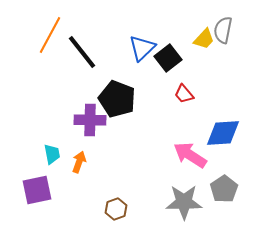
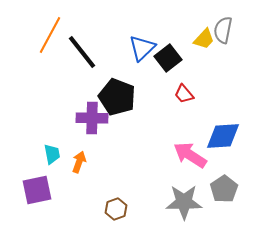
black pentagon: moved 2 px up
purple cross: moved 2 px right, 2 px up
blue diamond: moved 3 px down
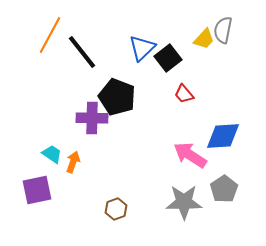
cyan trapezoid: rotated 45 degrees counterclockwise
orange arrow: moved 6 px left
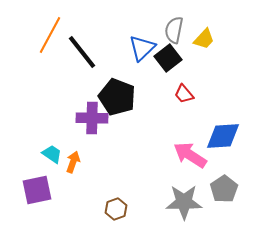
gray semicircle: moved 49 px left
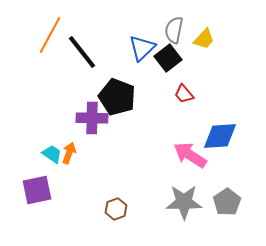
blue diamond: moved 3 px left
orange arrow: moved 4 px left, 9 px up
gray pentagon: moved 3 px right, 13 px down
